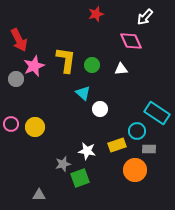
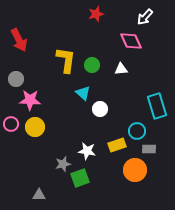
pink star: moved 4 px left, 34 px down; rotated 25 degrees clockwise
cyan rectangle: moved 7 px up; rotated 40 degrees clockwise
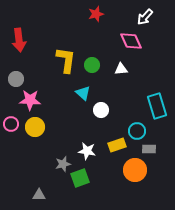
red arrow: rotated 20 degrees clockwise
white circle: moved 1 px right, 1 px down
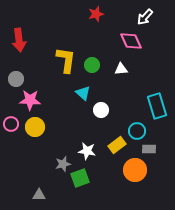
yellow rectangle: rotated 18 degrees counterclockwise
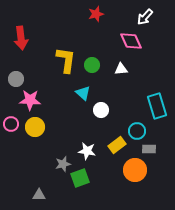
red arrow: moved 2 px right, 2 px up
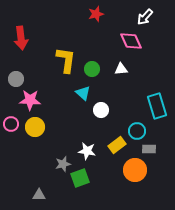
green circle: moved 4 px down
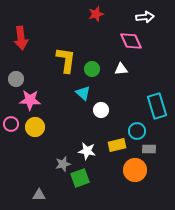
white arrow: rotated 138 degrees counterclockwise
yellow rectangle: rotated 24 degrees clockwise
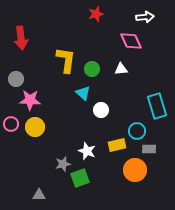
white star: rotated 12 degrees clockwise
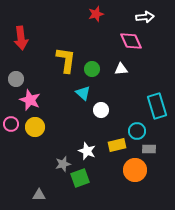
pink star: rotated 20 degrees clockwise
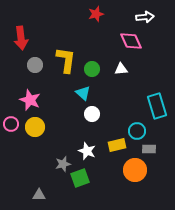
gray circle: moved 19 px right, 14 px up
white circle: moved 9 px left, 4 px down
